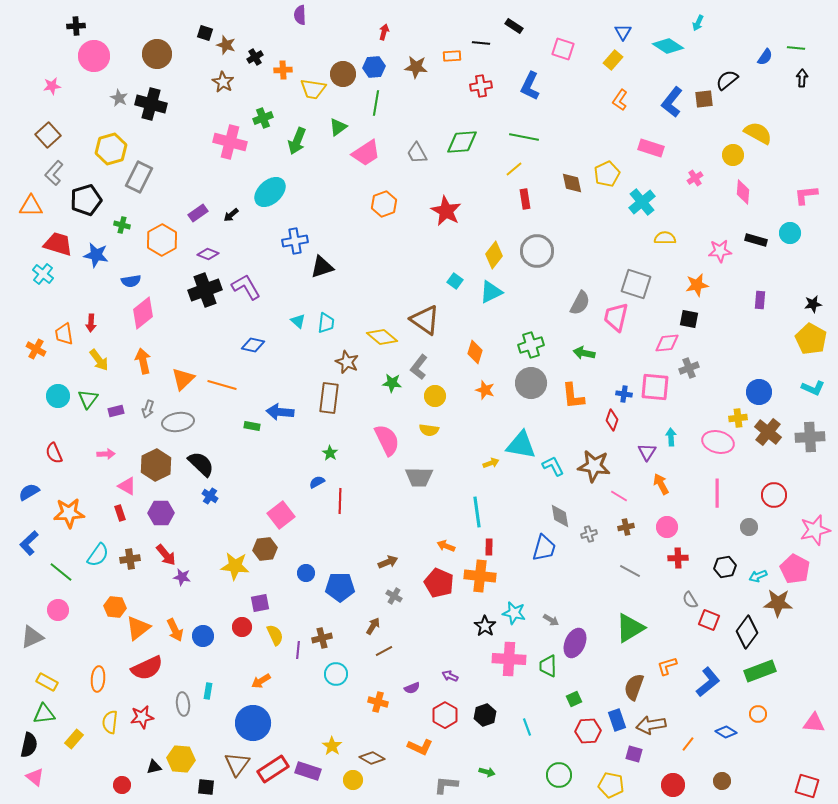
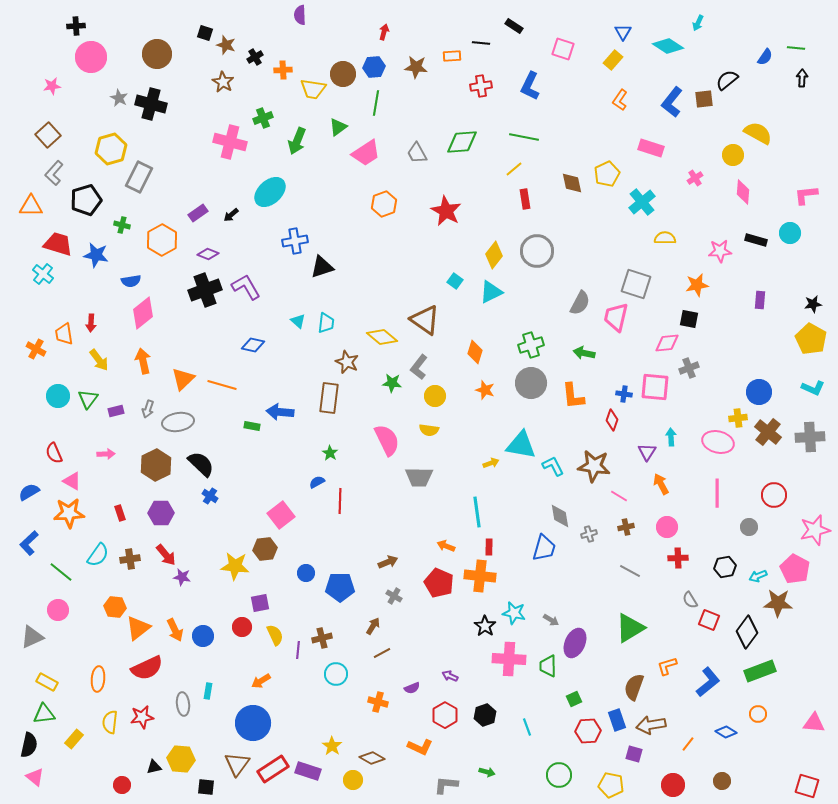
pink circle at (94, 56): moved 3 px left, 1 px down
pink triangle at (127, 486): moved 55 px left, 5 px up
brown line at (384, 651): moved 2 px left, 2 px down
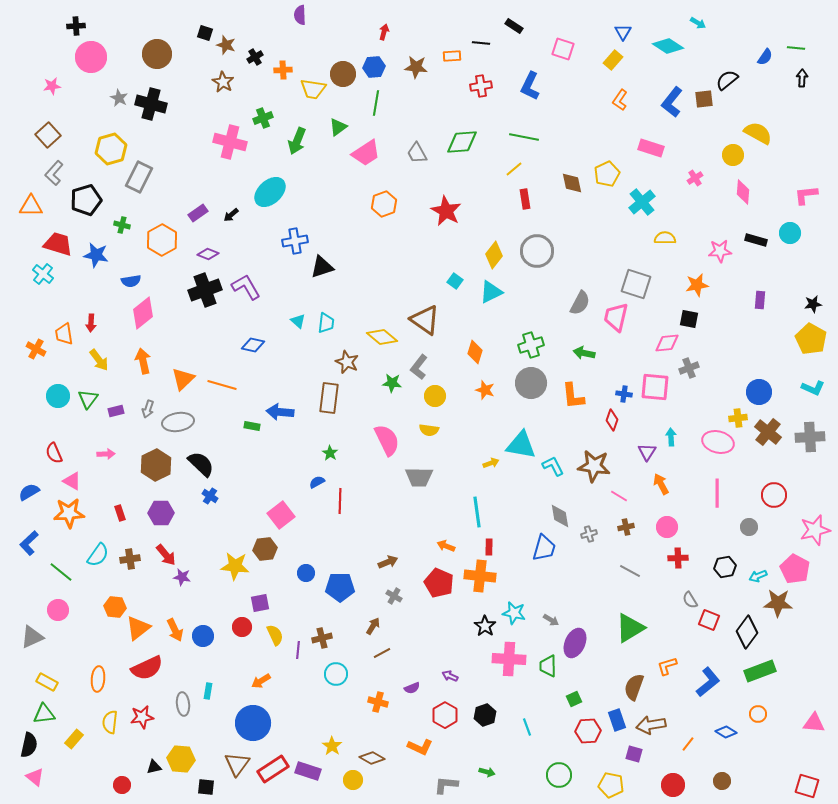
cyan arrow at (698, 23): rotated 84 degrees counterclockwise
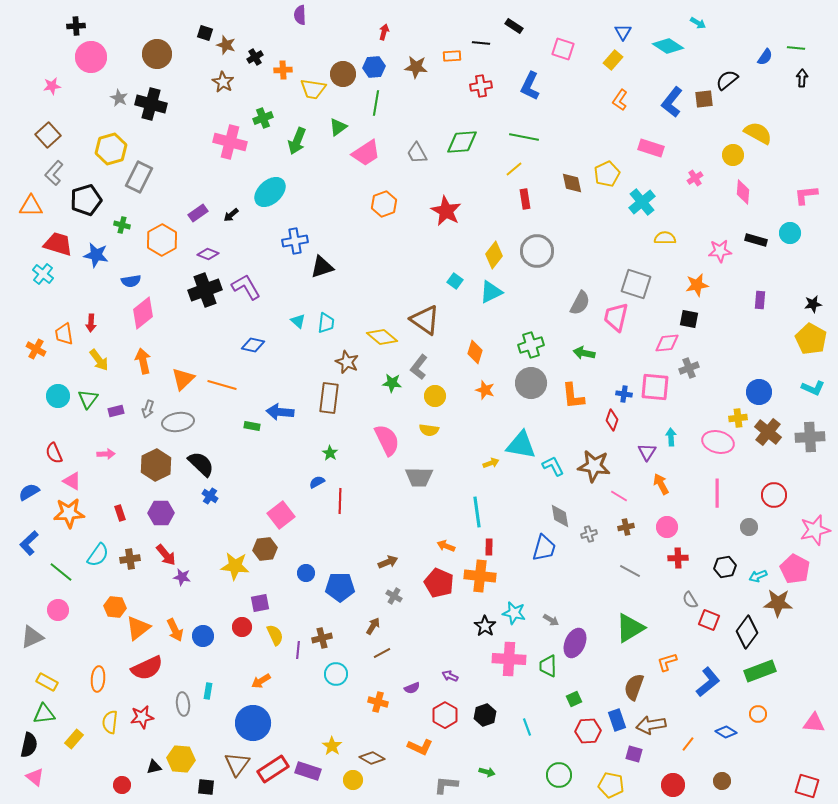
orange L-shape at (667, 666): moved 4 px up
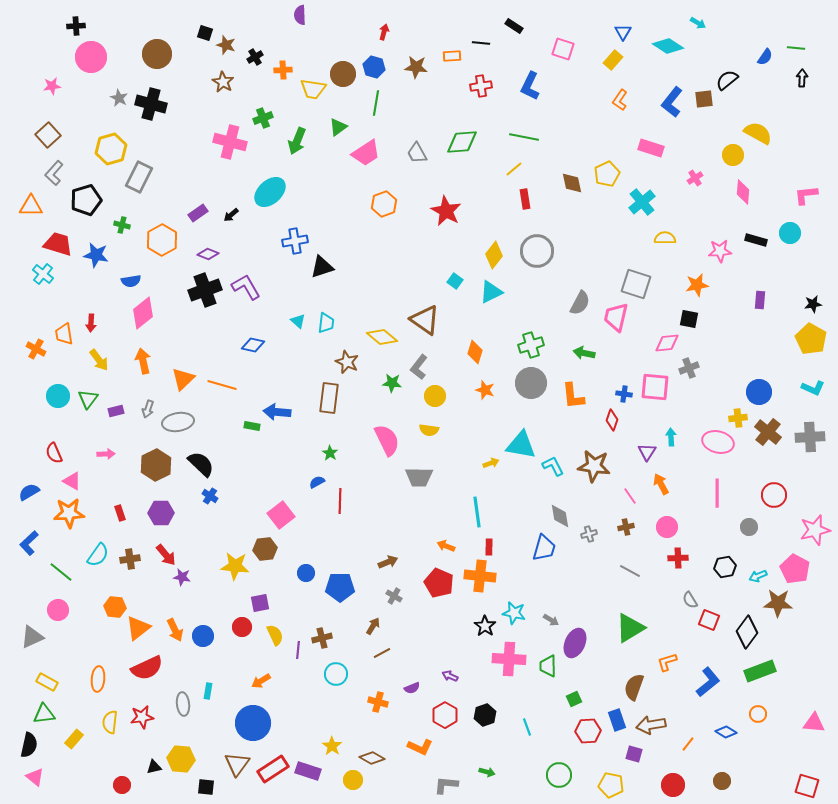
blue hexagon at (374, 67): rotated 20 degrees clockwise
blue arrow at (280, 412): moved 3 px left
pink line at (619, 496): moved 11 px right; rotated 24 degrees clockwise
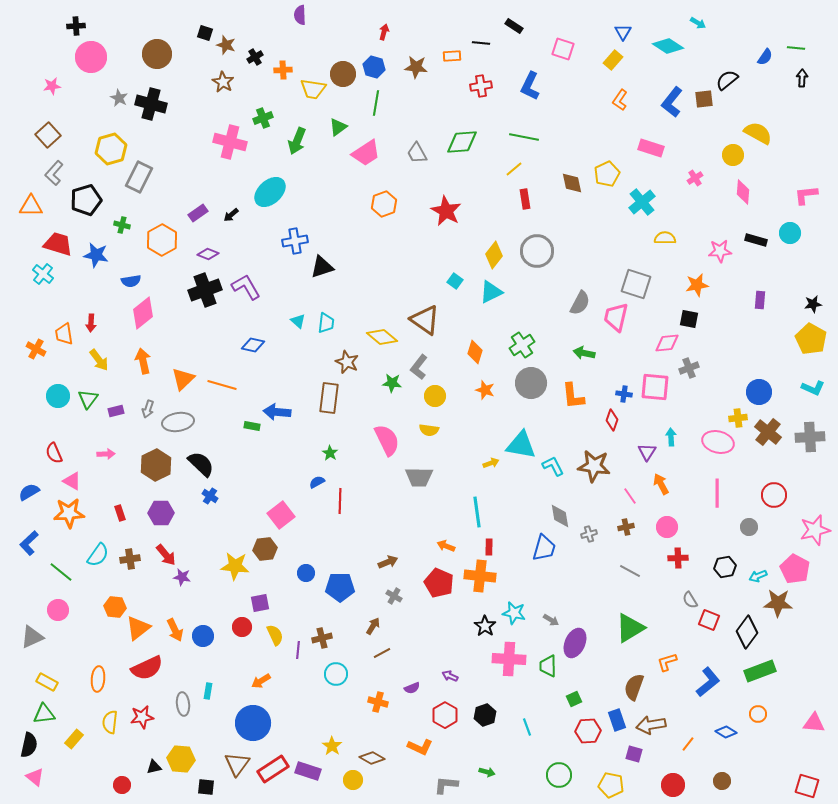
green cross at (531, 345): moved 9 px left; rotated 15 degrees counterclockwise
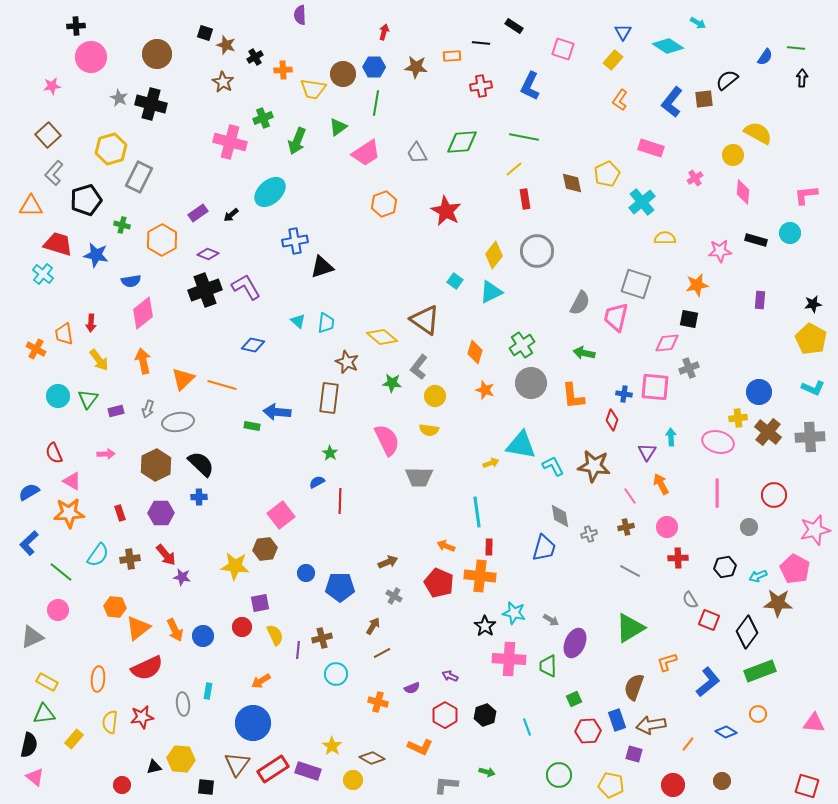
blue hexagon at (374, 67): rotated 15 degrees counterclockwise
blue cross at (210, 496): moved 11 px left, 1 px down; rotated 35 degrees counterclockwise
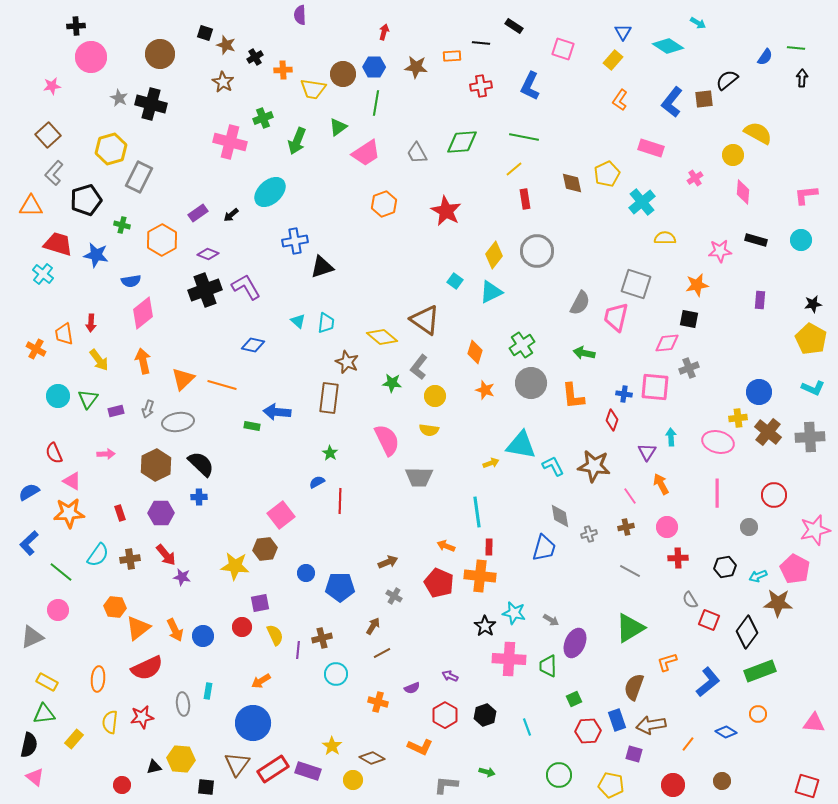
brown circle at (157, 54): moved 3 px right
cyan circle at (790, 233): moved 11 px right, 7 px down
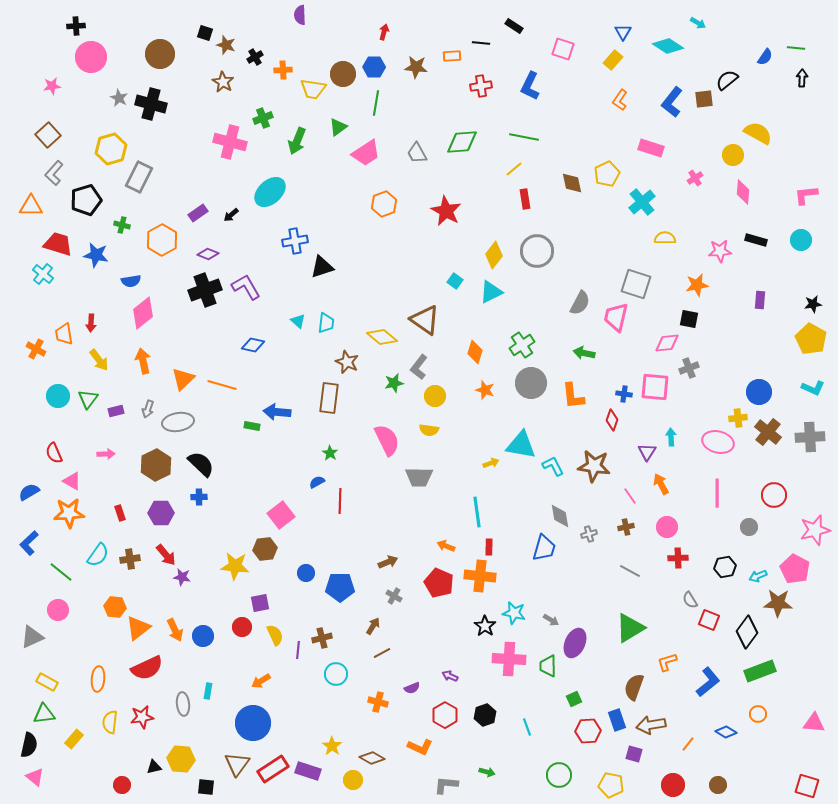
green star at (392, 383): moved 2 px right; rotated 18 degrees counterclockwise
brown circle at (722, 781): moved 4 px left, 4 px down
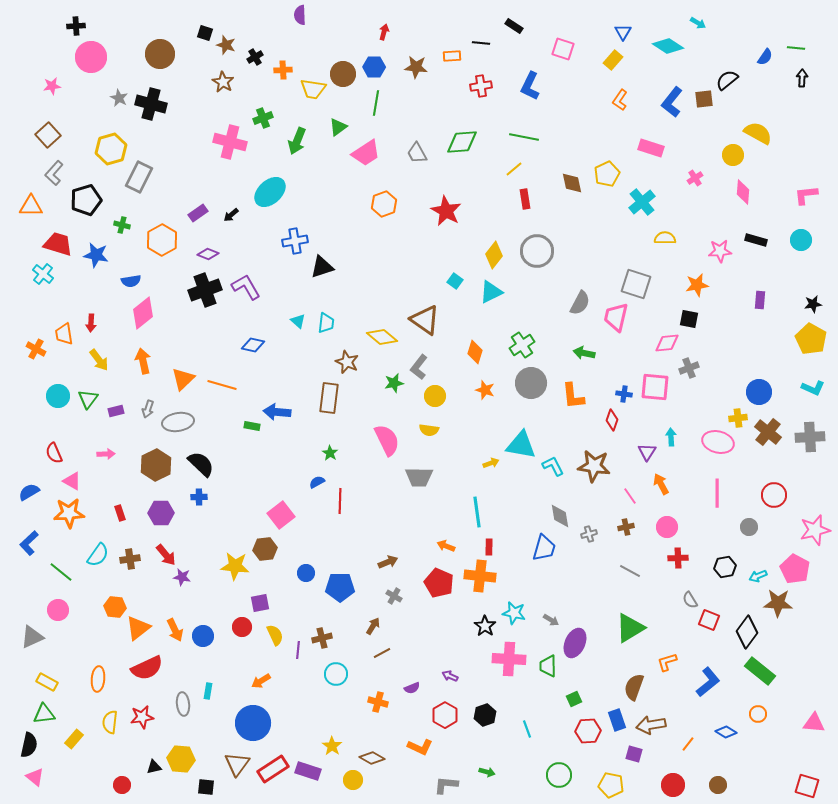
green rectangle at (760, 671): rotated 60 degrees clockwise
cyan line at (527, 727): moved 2 px down
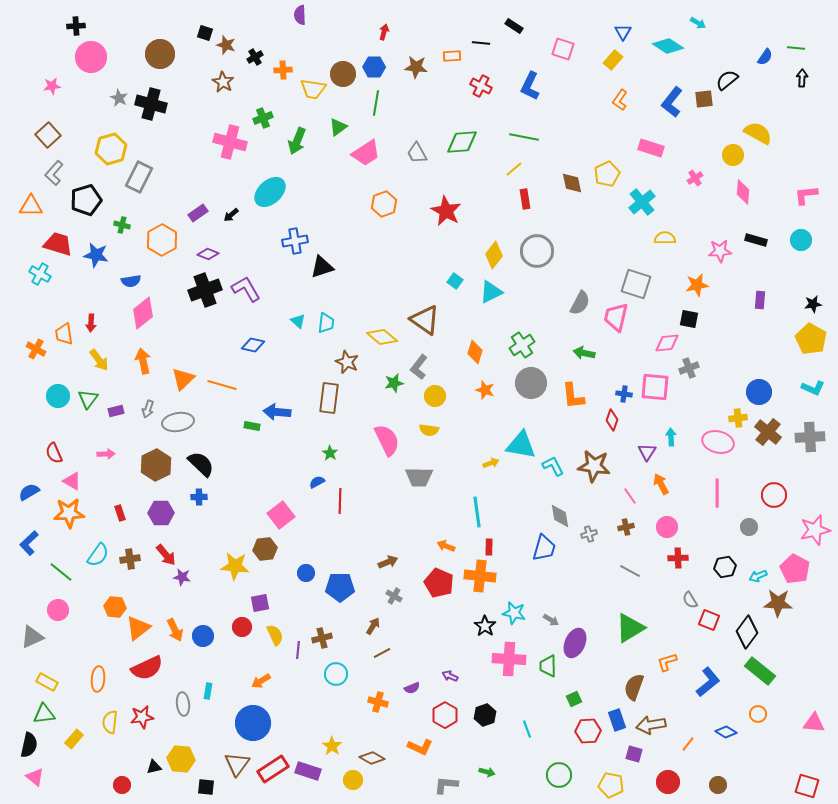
red cross at (481, 86): rotated 35 degrees clockwise
cyan cross at (43, 274): moved 3 px left; rotated 10 degrees counterclockwise
purple L-shape at (246, 287): moved 2 px down
red circle at (673, 785): moved 5 px left, 3 px up
